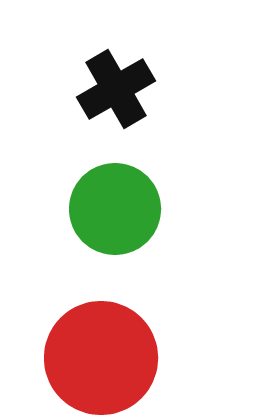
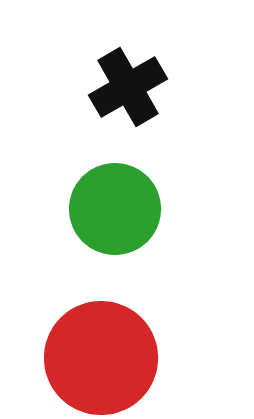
black cross: moved 12 px right, 2 px up
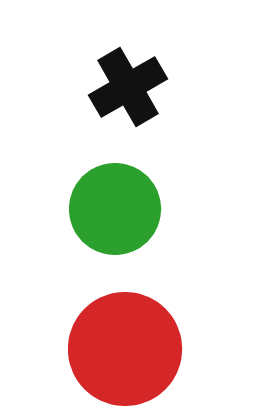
red circle: moved 24 px right, 9 px up
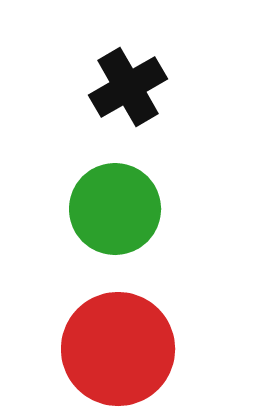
red circle: moved 7 px left
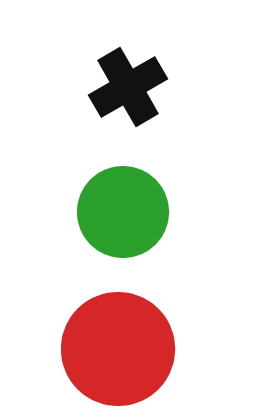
green circle: moved 8 px right, 3 px down
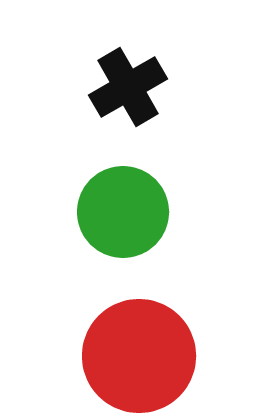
red circle: moved 21 px right, 7 px down
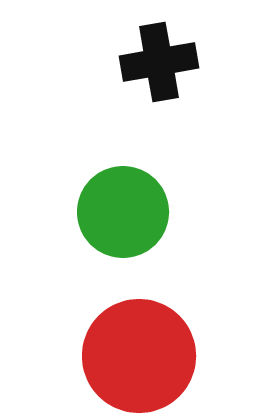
black cross: moved 31 px right, 25 px up; rotated 20 degrees clockwise
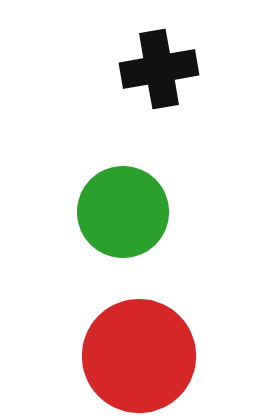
black cross: moved 7 px down
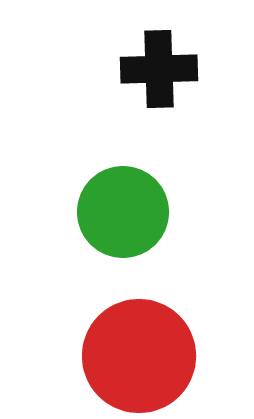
black cross: rotated 8 degrees clockwise
